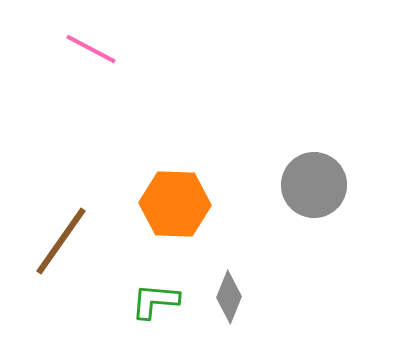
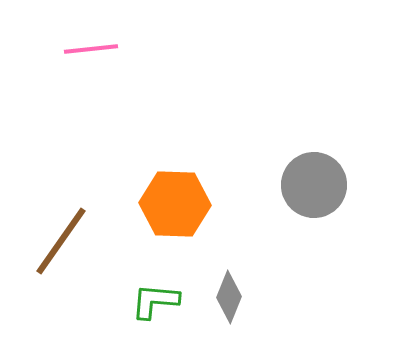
pink line: rotated 34 degrees counterclockwise
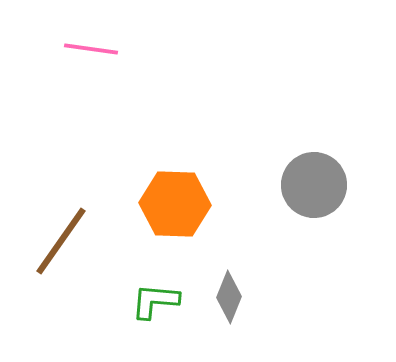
pink line: rotated 14 degrees clockwise
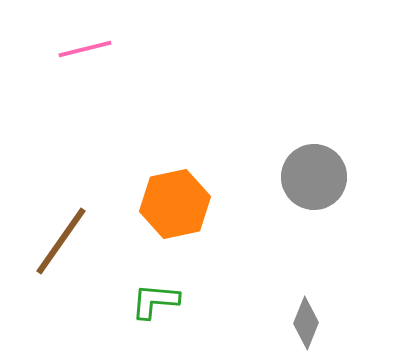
pink line: moved 6 px left; rotated 22 degrees counterclockwise
gray circle: moved 8 px up
orange hexagon: rotated 14 degrees counterclockwise
gray diamond: moved 77 px right, 26 px down
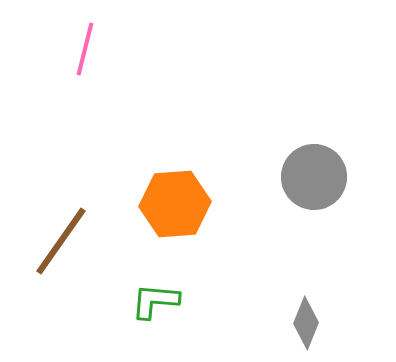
pink line: rotated 62 degrees counterclockwise
orange hexagon: rotated 8 degrees clockwise
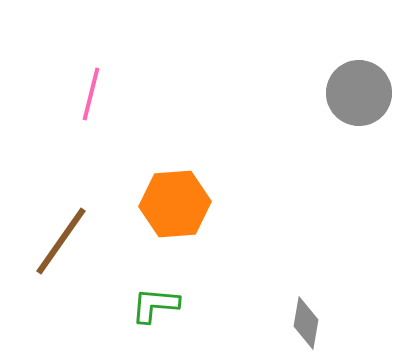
pink line: moved 6 px right, 45 px down
gray circle: moved 45 px right, 84 px up
green L-shape: moved 4 px down
gray diamond: rotated 12 degrees counterclockwise
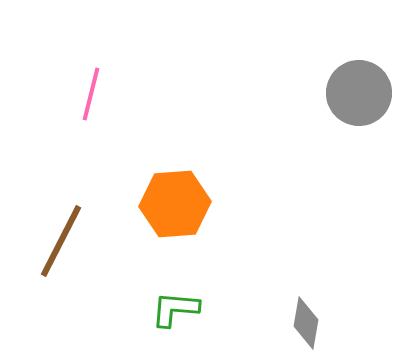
brown line: rotated 8 degrees counterclockwise
green L-shape: moved 20 px right, 4 px down
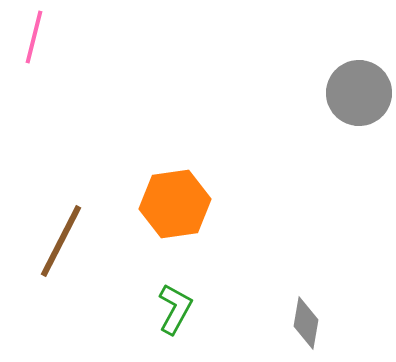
pink line: moved 57 px left, 57 px up
orange hexagon: rotated 4 degrees counterclockwise
green L-shape: rotated 114 degrees clockwise
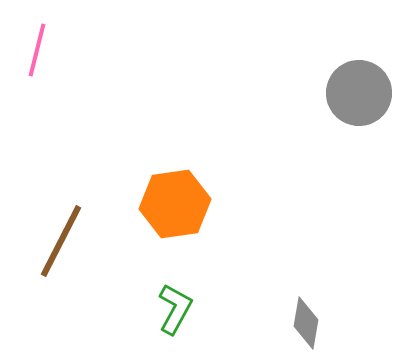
pink line: moved 3 px right, 13 px down
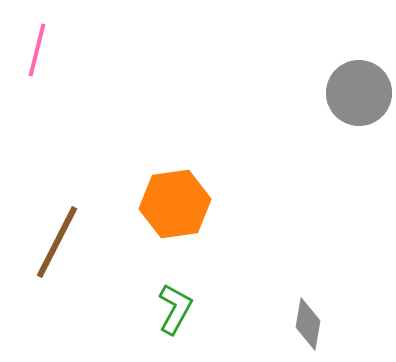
brown line: moved 4 px left, 1 px down
gray diamond: moved 2 px right, 1 px down
